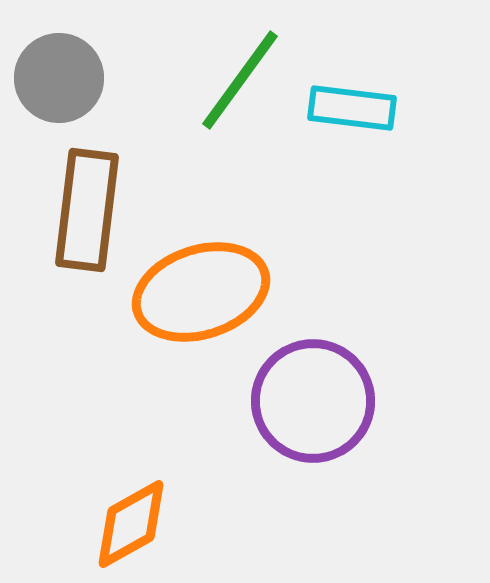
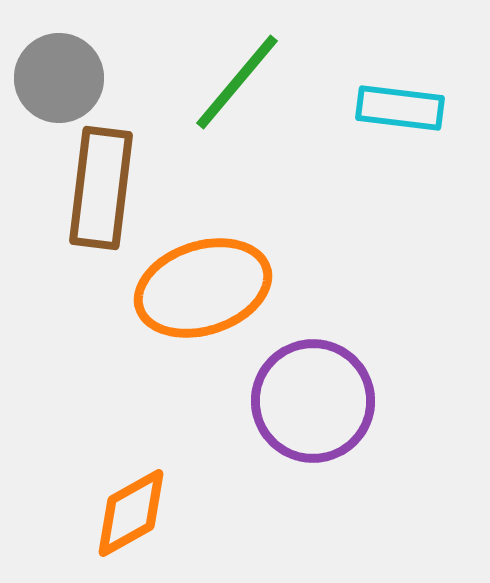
green line: moved 3 px left, 2 px down; rotated 4 degrees clockwise
cyan rectangle: moved 48 px right
brown rectangle: moved 14 px right, 22 px up
orange ellipse: moved 2 px right, 4 px up
orange diamond: moved 11 px up
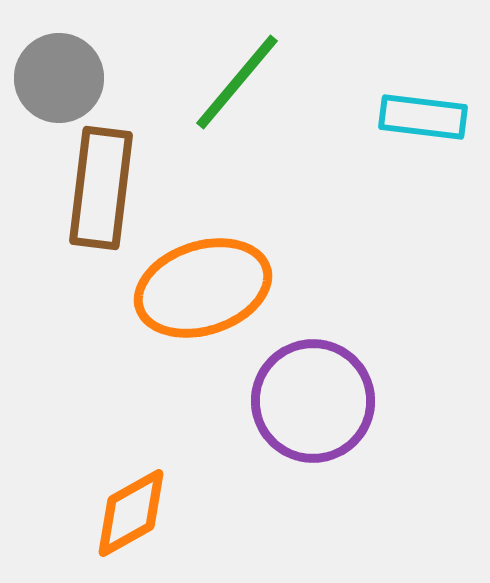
cyan rectangle: moved 23 px right, 9 px down
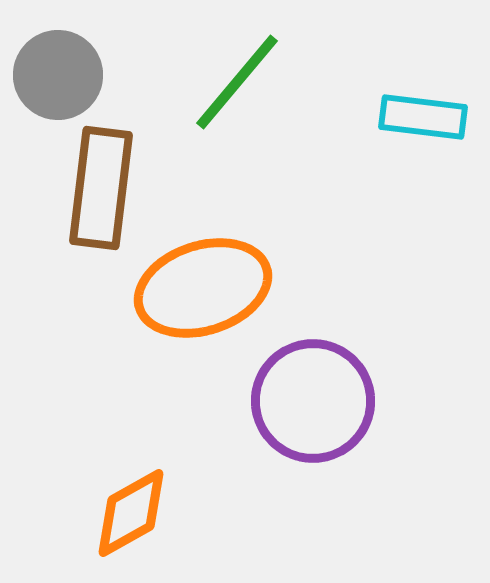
gray circle: moved 1 px left, 3 px up
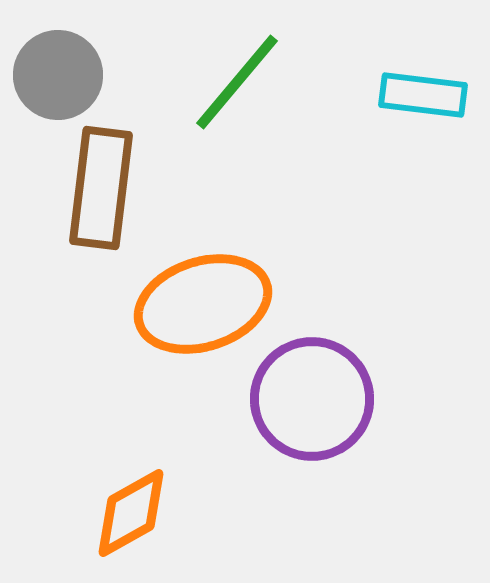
cyan rectangle: moved 22 px up
orange ellipse: moved 16 px down
purple circle: moved 1 px left, 2 px up
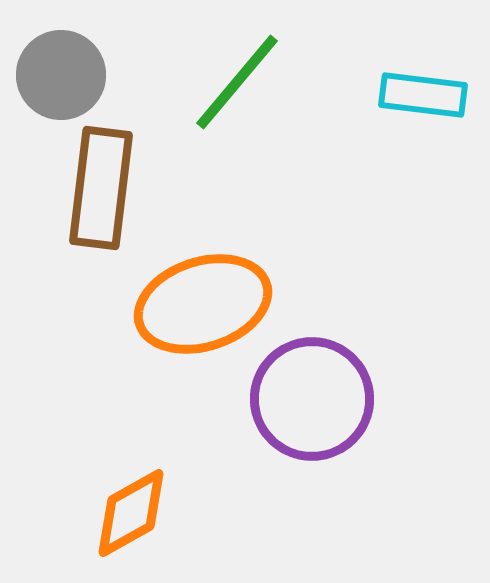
gray circle: moved 3 px right
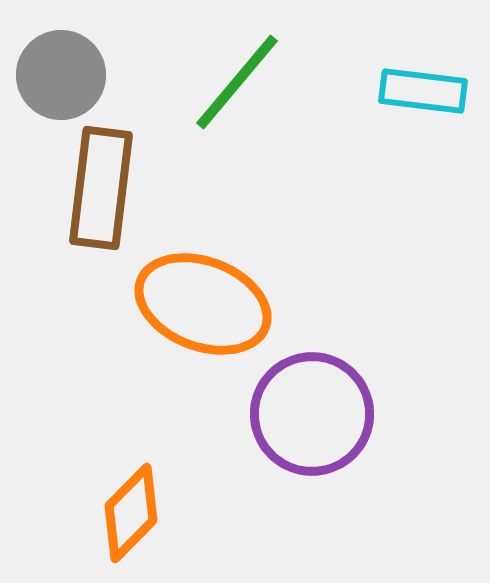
cyan rectangle: moved 4 px up
orange ellipse: rotated 39 degrees clockwise
purple circle: moved 15 px down
orange diamond: rotated 16 degrees counterclockwise
